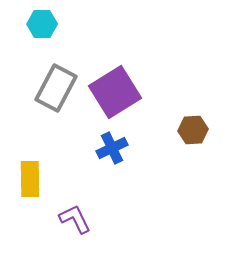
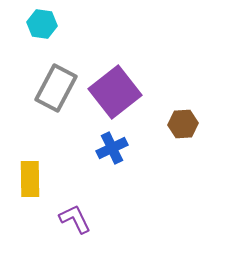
cyan hexagon: rotated 8 degrees clockwise
purple square: rotated 6 degrees counterclockwise
brown hexagon: moved 10 px left, 6 px up
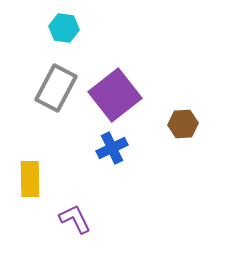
cyan hexagon: moved 22 px right, 4 px down
purple square: moved 3 px down
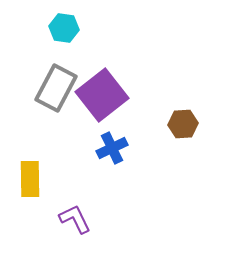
purple square: moved 13 px left
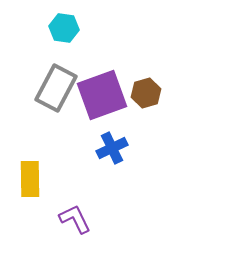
purple square: rotated 18 degrees clockwise
brown hexagon: moved 37 px left, 31 px up; rotated 12 degrees counterclockwise
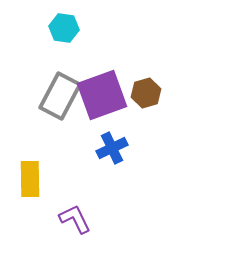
gray rectangle: moved 4 px right, 8 px down
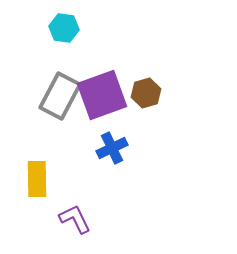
yellow rectangle: moved 7 px right
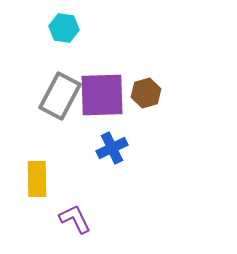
purple square: rotated 18 degrees clockwise
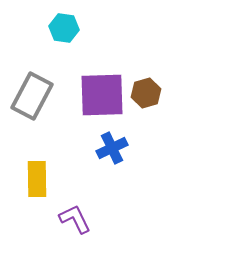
gray rectangle: moved 28 px left
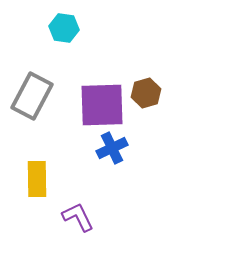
purple square: moved 10 px down
purple L-shape: moved 3 px right, 2 px up
